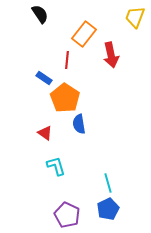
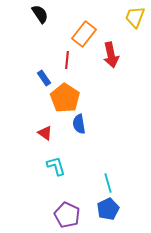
blue rectangle: rotated 21 degrees clockwise
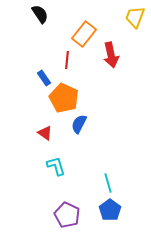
orange pentagon: moved 1 px left; rotated 8 degrees counterclockwise
blue semicircle: rotated 36 degrees clockwise
blue pentagon: moved 2 px right, 1 px down; rotated 10 degrees counterclockwise
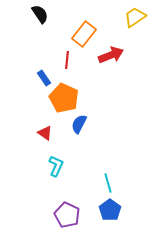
yellow trapezoid: rotated 35 degrees clockwise
red arrow: rotated 100 degrees counterclockwise
cyan L-shape: rotated 40 degrees clockwise
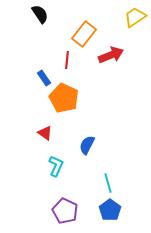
blue semicircle: moved 8 px right, 21 px down
purple pentagon: moved 2 px left, 4 px up
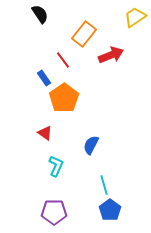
red line: moved 4 px left; rotated 42 degrees counterclockwise
orange pentagon: rotated 12 degrees clockwise
blue semicircle: moved 4 px right
cyan line: moved 4 px left, 2 px down
purple pentagon: moved 11 px left, 1 px down; rotated 25 degrees counterclockwise
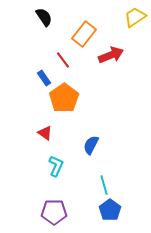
black semicircle: moved 4 px right, 3 px down
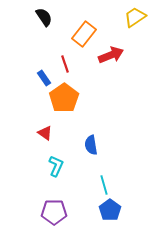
red line: moved 2 px right, 4 px down; rotated 18 degrees clockwise
blue semicircle: rotated 36 degrees counterclockwise
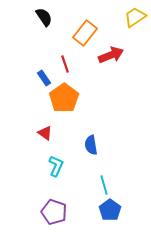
orange rectangle: moved 1 px right, 1 px up
purple pentagon: rotated 20 degrees clockwise
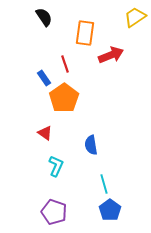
orange rectangle: rotated 30 degrees counterclockwise
cyan line: moved 1 px up
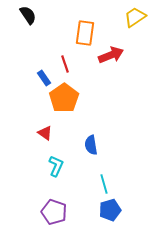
black semicircle: moved 16 px left, 2 px up
blue pentagon: rotated 20 degrees clockwise
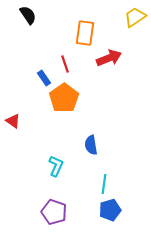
red arrow: moved 2 px left, 3 px down
red triangle: moved 32 px left, 12 px up
cyan line: rotated 24 degrees clockwise
